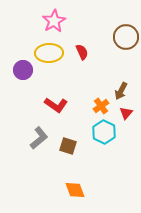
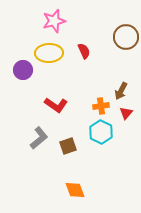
pink star: rotated 15 degrees clockwise
red semicircle: moved 2 px right, 1 px up
orange cross: rotated 28 degrees clockwise
cyan hexagon: moved 3 px left
brown square: rotated 36 degrees counterclockwise
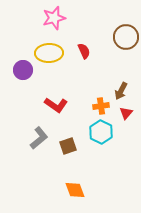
pink star: moved 3 px up
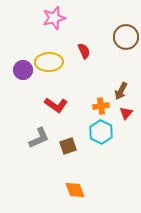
yellow ellipse: moved 9 px down
gray L-shape: rotated 15 degrees clockwise
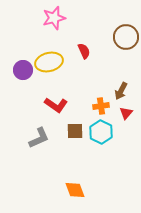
yellow ellipse: rotated 12 degrees counterclockwise
brown square: moved 7 px right, 15 px up; rotated 18 degrees clockwise
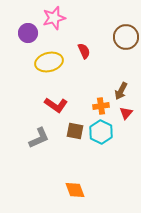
purple circle: moved 5 px right, 37 px up
brown square: rotated 12 degrees clockwise
